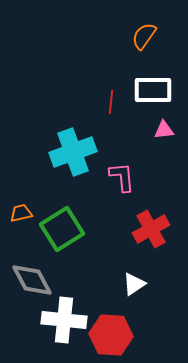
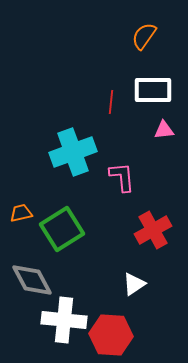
red cross: moved 2 px right, 1 px down
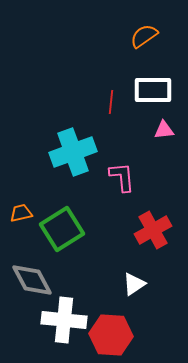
orange semicircle: rotated 20 degrees clockwise
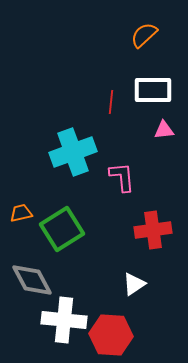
orange semicircle: moved 1 px up; rotated 8 degrees counterclockwise
red cross: rotated 21 degrees clockwise
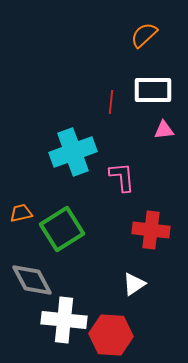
red cross: moved 2 px left; rotated 15 degrees clockwise
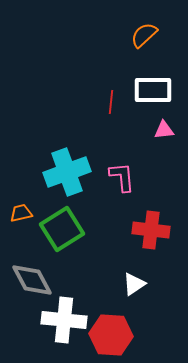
cyan cross: moved 6 px left, 20 px down
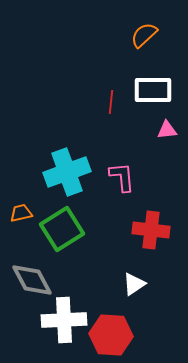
pink triangle: moved 3 px right
white cross: rotated 9 degrees counterclockwise
